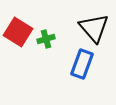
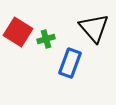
blue rectangle: moved 12 px left, 1 px up
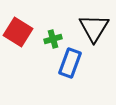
black triangle: rotated 12 degrees clockwise
green cross: moved 7 px right
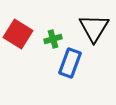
red square: moved 2 px down
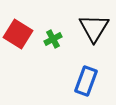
green cross: rotated 12 degrees counterclockwise
blue rectangle: moved 16 px right, 18 px down
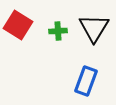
red square: moved 9 px up
green cross: moved 5 px right, 8 px up; rotated 24 degrees clockwise
